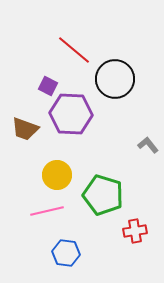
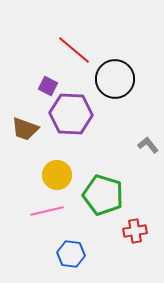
blue hexagon: moved 5 px right, 1 px down
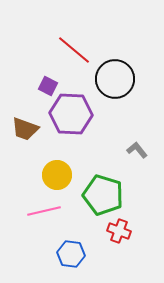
gray L-shape: moved 11 px left, 5 px down
pink line: moved 3 px left
red cross: moved 16 px left; rotated 30 degrees clockwise
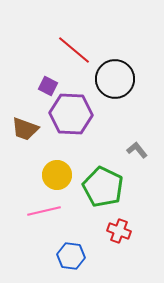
green pentagon: moved 8 px up; rotated 9 degrees clockwise
blue hexagon: moved 2 px down
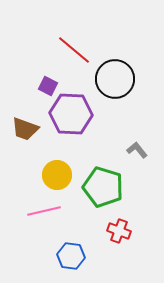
green pentagon: rotated 9 degrees counterclockwise
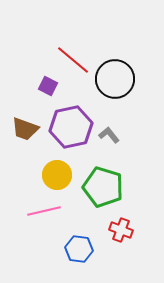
red line: moved 1 px left, 10 px down
purple hexagon: moved 13 px down; rotated 15 degrees counterclockwise
gray L-shape: moved 28 px left, 15 px up
red cross: moved 2 px right, 1 px up
blue hexagon: moved 8 px right, 7 px up
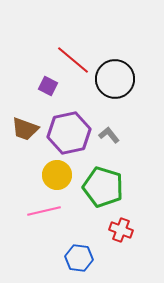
purple hexagon: moved 2 px left, 6 px down
blue hexagon: moved 9 px down
